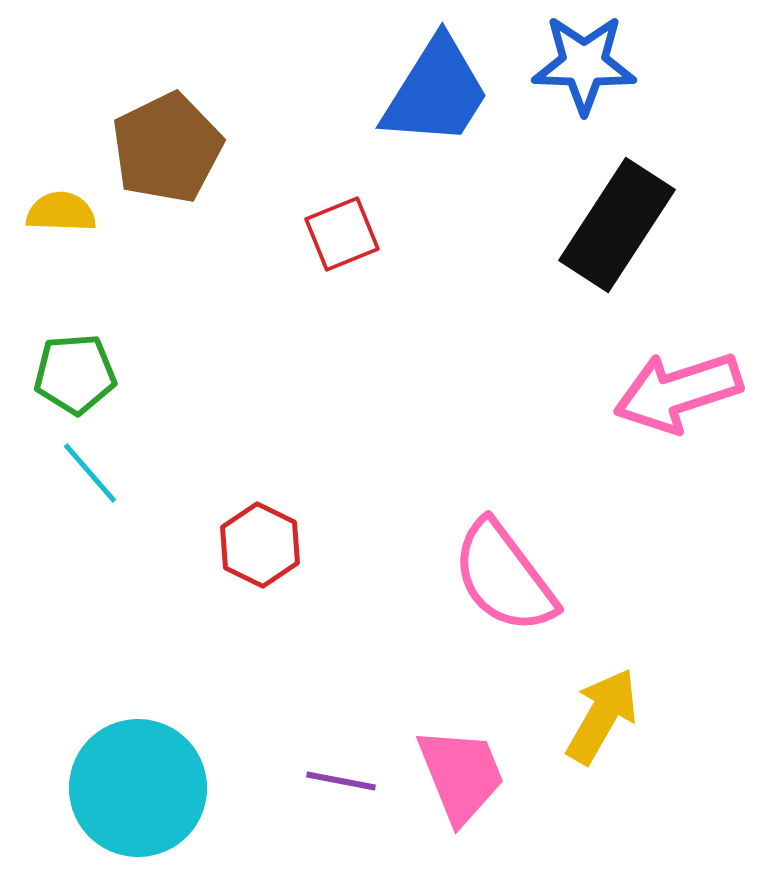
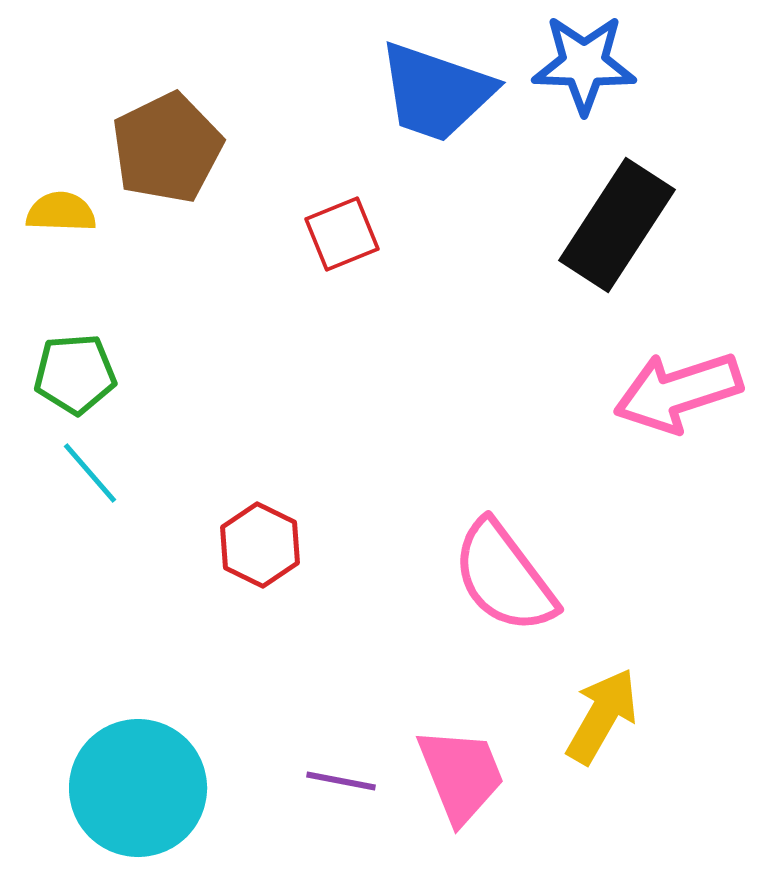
blue trapezoid: rotated 77 degrees clockwise
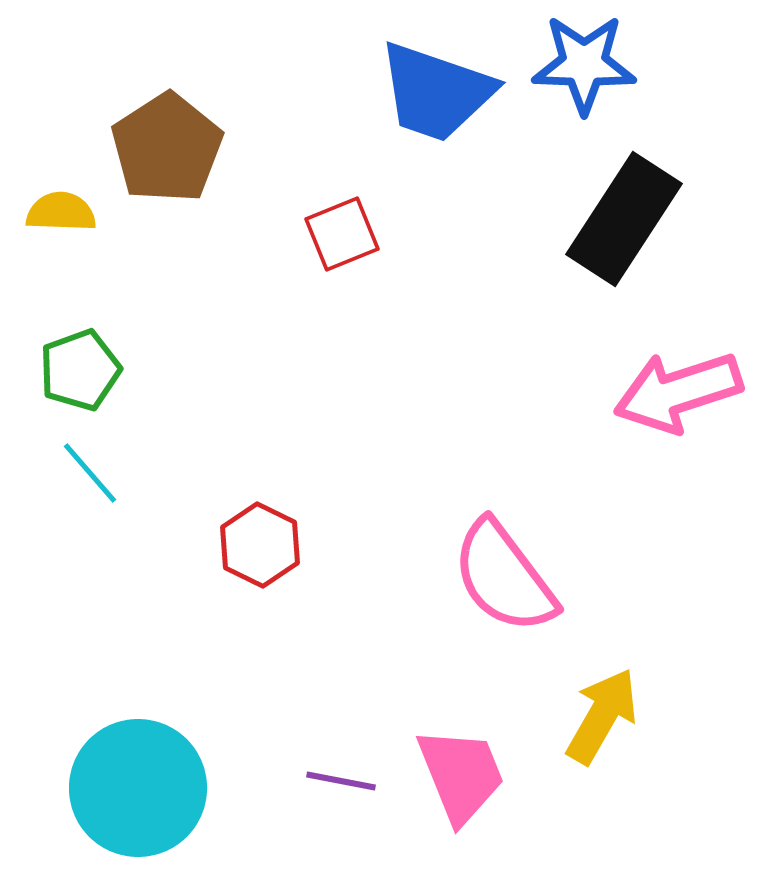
brown pentagon: rotated 7 degrees counterclockwise
black rectangle: moved 7 px right, 6 px up
green pentagon: moved 5 px right, 4 px up; rotated 16 degrees counterclockwise
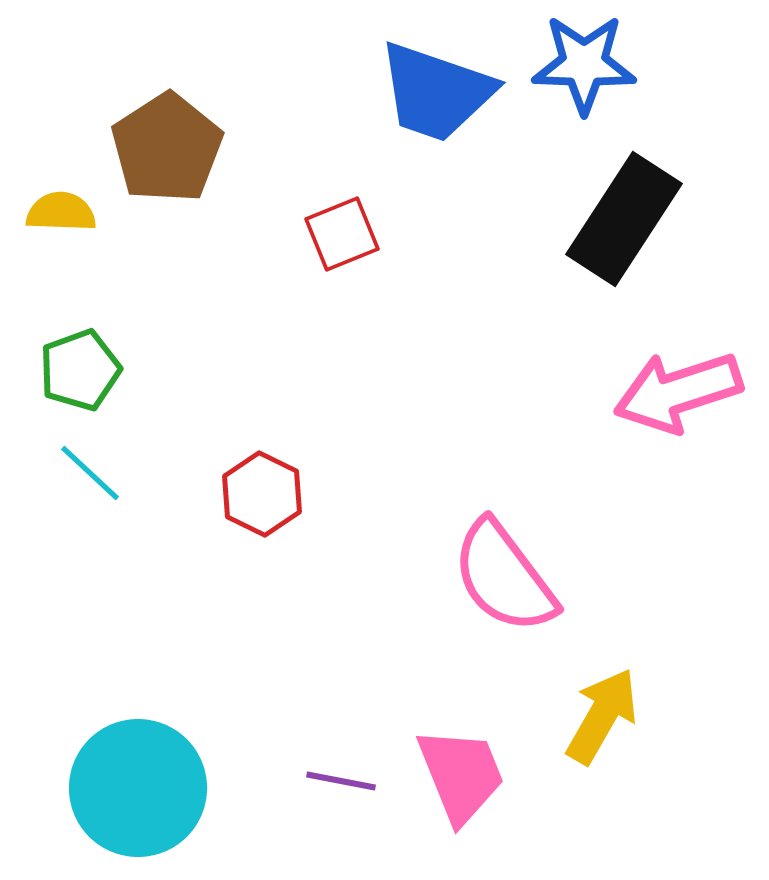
cyan line: rotated 6 degrees counterclockwise
red hexagon: moved 2 px right, 51 px up
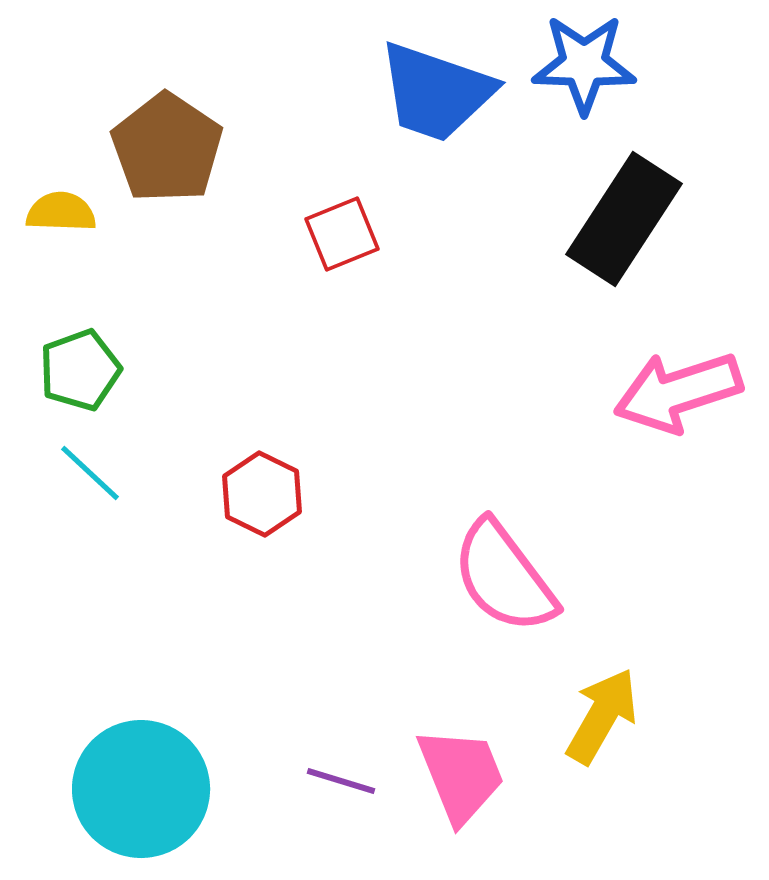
brown pentagon: rotated 5 degrees counterclockwise
purple line: rotated 6 degrees clockwise
cyan circle: moved 3 px right, 1 px down
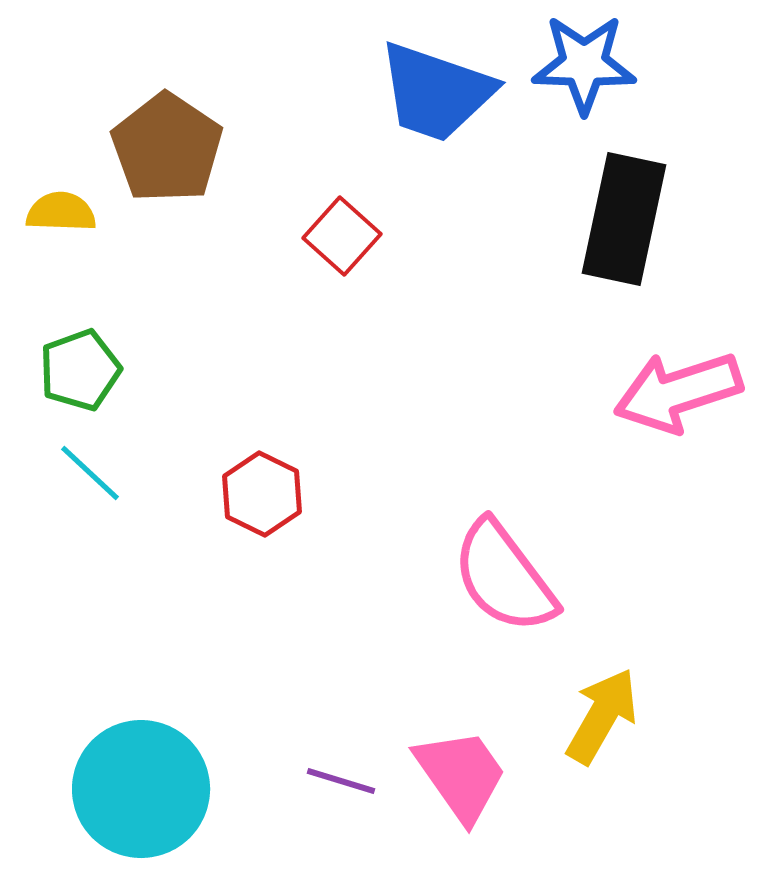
black rectangle: rotated 21 degrees counterclockwise
red square: moved 2 px down; rotated 26 degrees counterclockwise
pink trapezoid: rotated 13 degrees counterclockwise
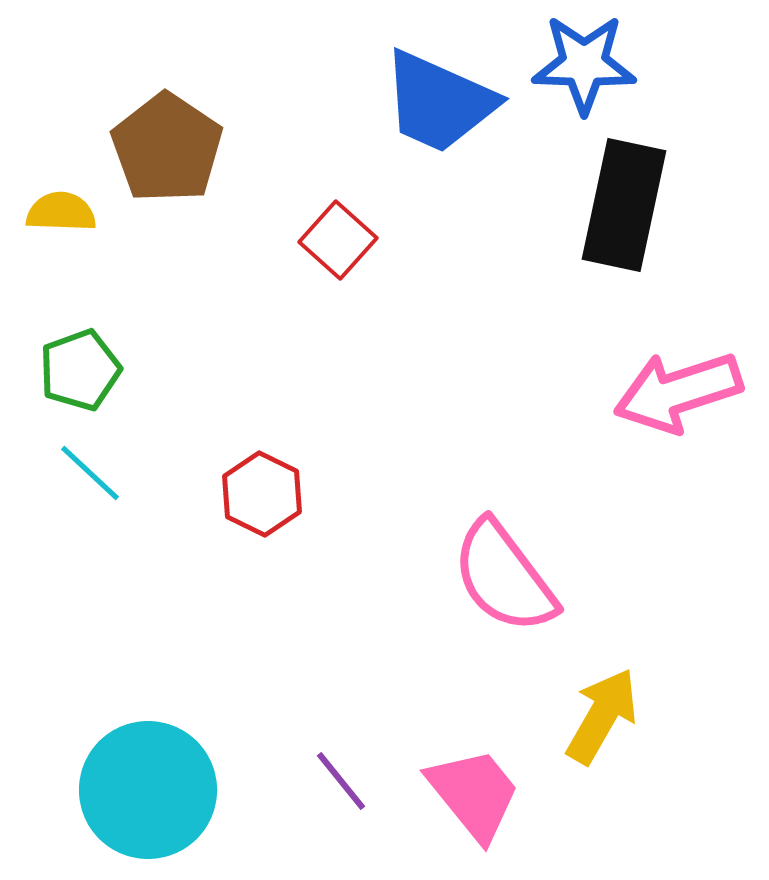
blue trapezoid: moved 3 px right, 10 px down; rotated 5 degrees clockwise
black rectangle: moved 14 px up
red square: moved 4 px left, 4 px down
pink trapezoid: moved 13 px right, 19 px down; rotated 4 degrees counterclockwise
purple line: rotated 34 degrees clockwise
cyan circle: moved 7 px right, 1 px down
